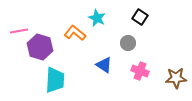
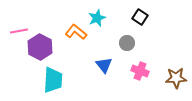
cyan star: rotated 24 degrees clockwise
orange L-shape: moved 1 px right, 1 px up
gray circle: moved 1 px left
purple hexagon: rotated 10 degrees clockwise
blue triangle: rotated 18 degrees clockwise
cyan trapezoid: moved 2 px left
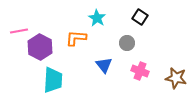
cyan star: rotated 18 degrees counterclockwise
orange L-shape: moved 6 px down; rotated 35 degrees counterclockwise
brown star: rotated 15 degrees clockwise
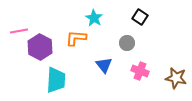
cyan star: moved 3 px left
cyan trapezoid: moved 3 px right
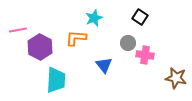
cyan star: rotated 18 degrees clockwise
pink line: moved 1 px left, 1 px up
gray circle: moved 1 px right
pink cross: moved 5 px right, 16 px up; rotated 12 degrees counterclockwise
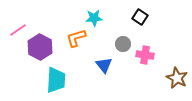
cyan star: rotated 18 degrees clockwise
pink line: rotated 24 degrees counterclockwise
orange L-shape: rotated 20 degrees counterclockwise
gray circle: moved 5 px left, 1 px down
brown star: moved 1 px right; rotated 15 degrees clockwise
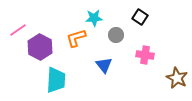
gray circle: moved 7 px left, 9 px up
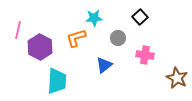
black square: rotated 14 degrees clockwise
pink line: rotated 42 degrees counterclockwise
gray circle: moved 2 px right, 3 px down
blue triangle: rotated 30 degrees clockwise
cyan trapezoid: moved 1 px right, 1 px down
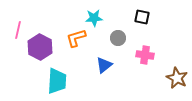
black square: moved 2 px right; rotated 35 degrees counterclockwise
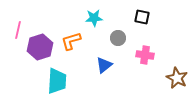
orange L-shape: moved 5 px left, 3 px down
purple hexagon: rotated 15 degrees clockwise
